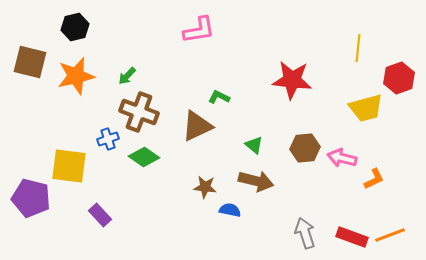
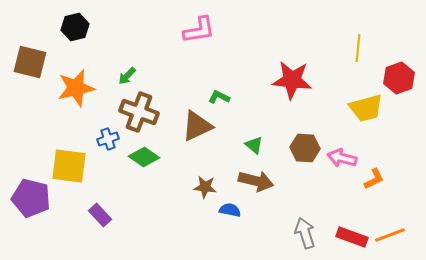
orange star: moved 12 px down
brown hexagon: rotated 8 degrees clockwise
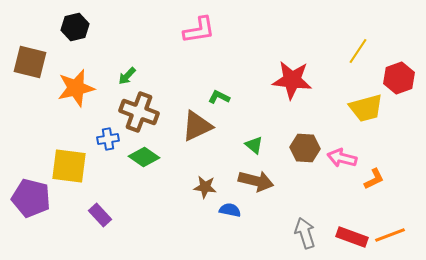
yellow line: moved 3 px down; rotated 28 degrees clockwise
blue cross: rotated 10 degrees clockwise
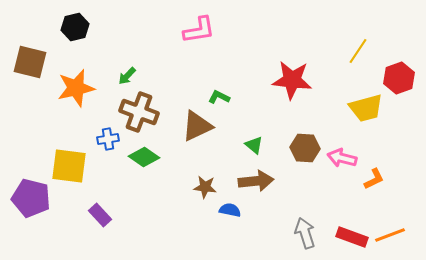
brown arrow: rotated 20 degrees counterclockwise
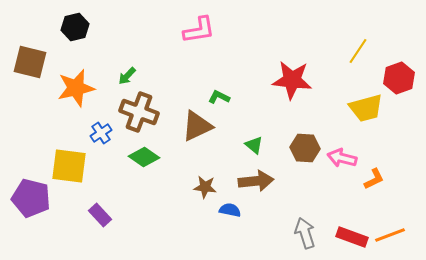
blue cross: moved 7 px left, 6 px up; rotated 25 degrees counterclockwise
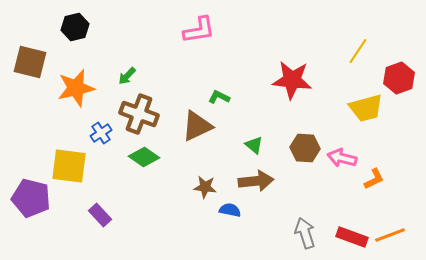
brown cross: moved 2 px down
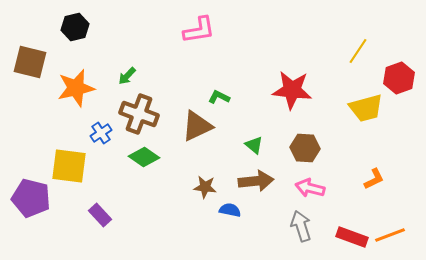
red star: moved 10 px down
pink arrow: moved 32 px left, 30 px down
gray arrow: moved 4 px left, 7 px up
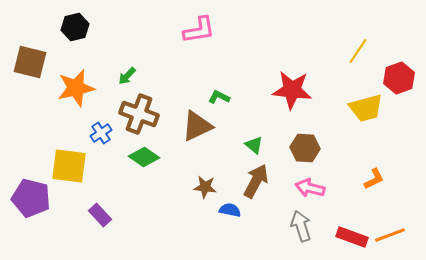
brown arrow: rotated 56 degrees counterclockwise
